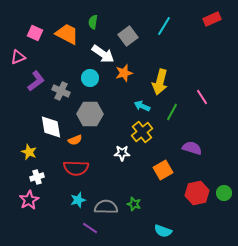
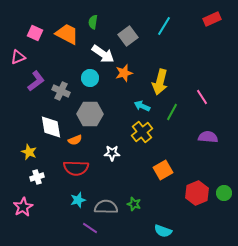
purple semicircle: moved 16 px right, 11 px up; rotated 12 degrees counterclockwise
white star: moved 10 px left
red hexagon: rotated 10 degrees counterclockwise
pink star: moved 6 px left, 7 px down
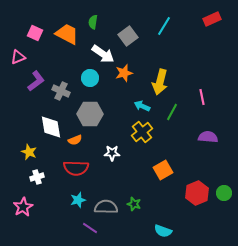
pink line: rotated 21 degrees clockwise
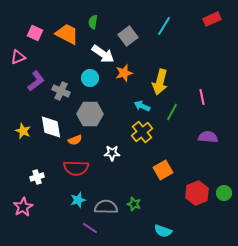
yellow star: moved 6 px left, 21 px up
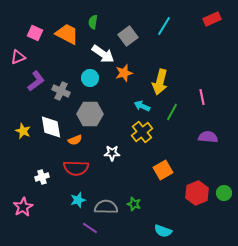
white cross: moved 5 px right
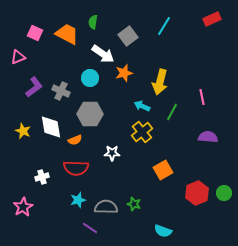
purple L-shape: moved 2 px left, 6 px down
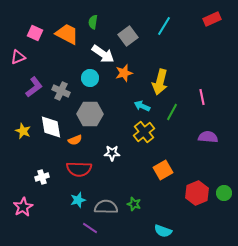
yellow cross: moved 2 px right
red semicircle: moved 3 px right, 1 px down
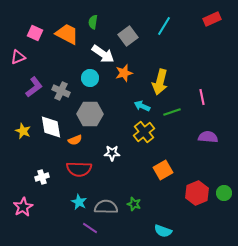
green line: rotated 42 degrees clockwise
cyan star: moved 1 px right, 2 px down; rotated 28 degrees counterclockwise
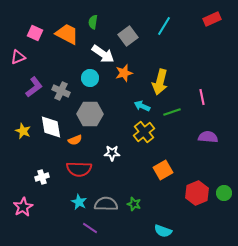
gray semicircle: moved 3 px up
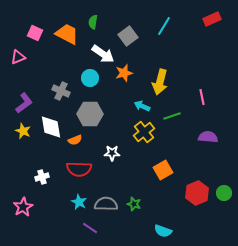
purple L-shape: moved 10 px left, 16 px down
green line: moved 4 px down
